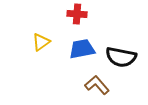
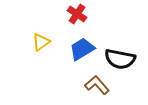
red cross: rotated 30 degrees clockwise
blue trapezoid: rotated 20 degrees counterclockwise
black semicircle: moved 1 px left, 2 px down
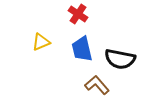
red cross: moved 1 px right
yellow triangle: rotated 12 degrees clockwise
blue trapezoid: rotated 72 degrees counterclockwise
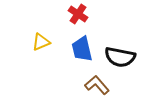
black semicircle: moved 2 px up
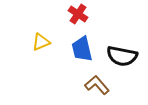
black semicircle: moved 2 px right, 1 px up
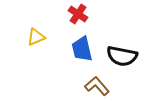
yellow triangle: moved 5 px left, 5 px up
brown L-shape: moved 1 px down
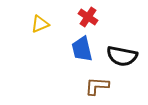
red cross: moved 10 px right, 3 px down
yellow triangle: moved 4 px right, 13 px up
brown L-shape: rotated 45 degrees counterclockwise
